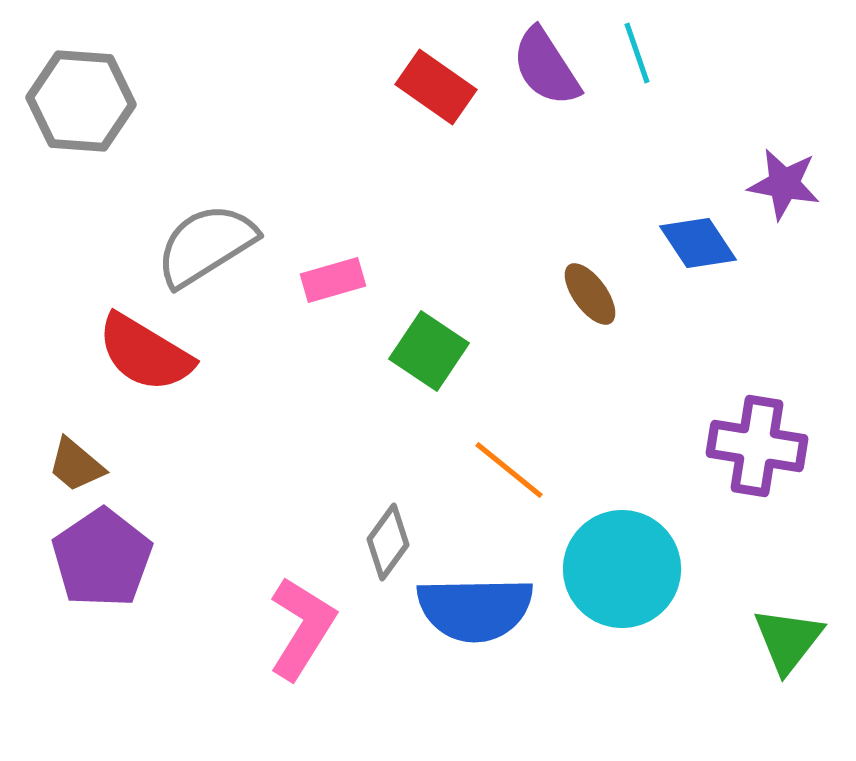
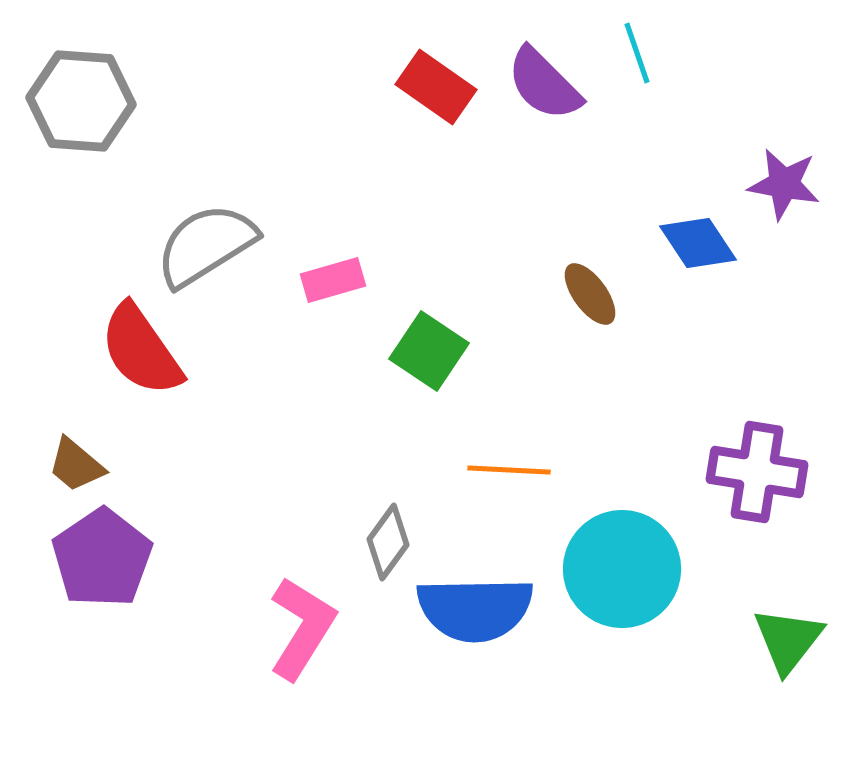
purple semicircle: moved 2 px left, 17 px down; rotated 12 degrees counterclockwise
red semicircle: moved 4 px left, 3 px up; rotated 24 degrees clockwise
purple cross: moved 26 px down
orange line: rotated 36 degrees counterclockwise
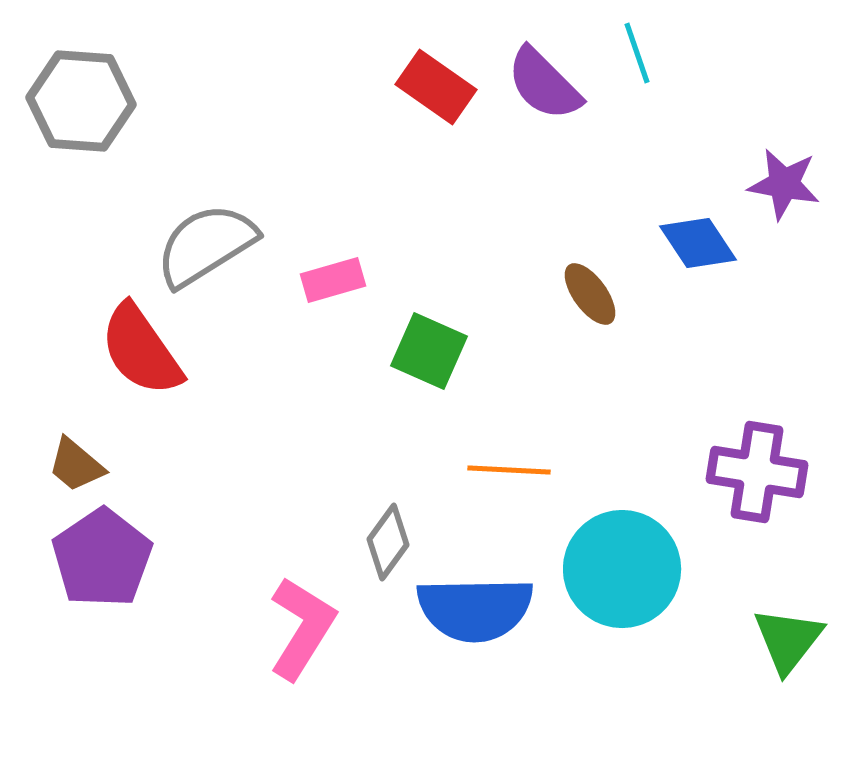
green square: rotated 10 degrees counterclockwise
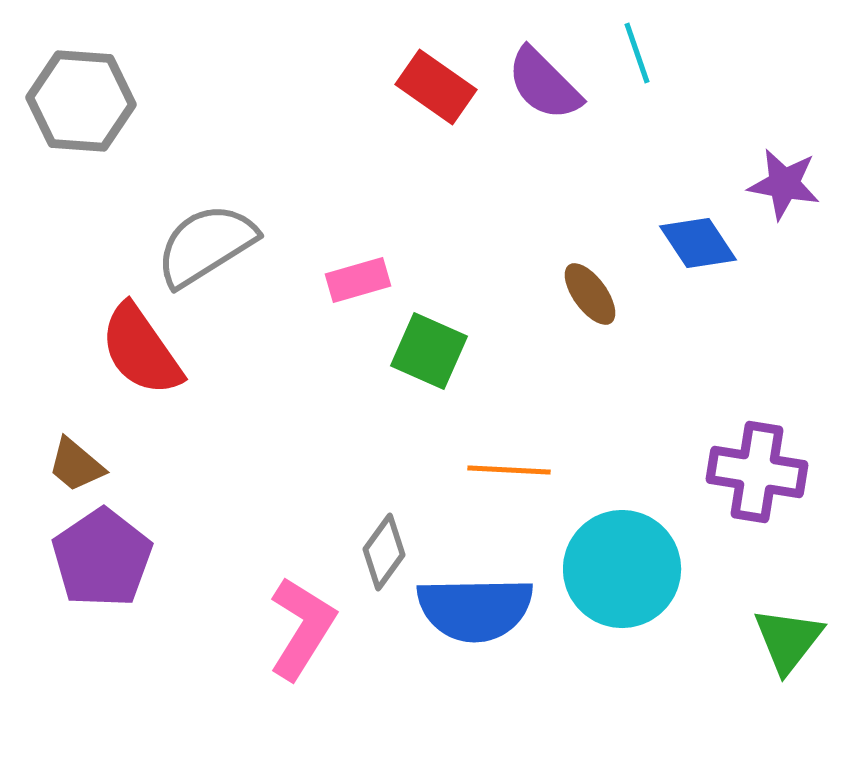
pink rectangle: moved 25 px right
gray diamond: moved 4 px left, 10 px down
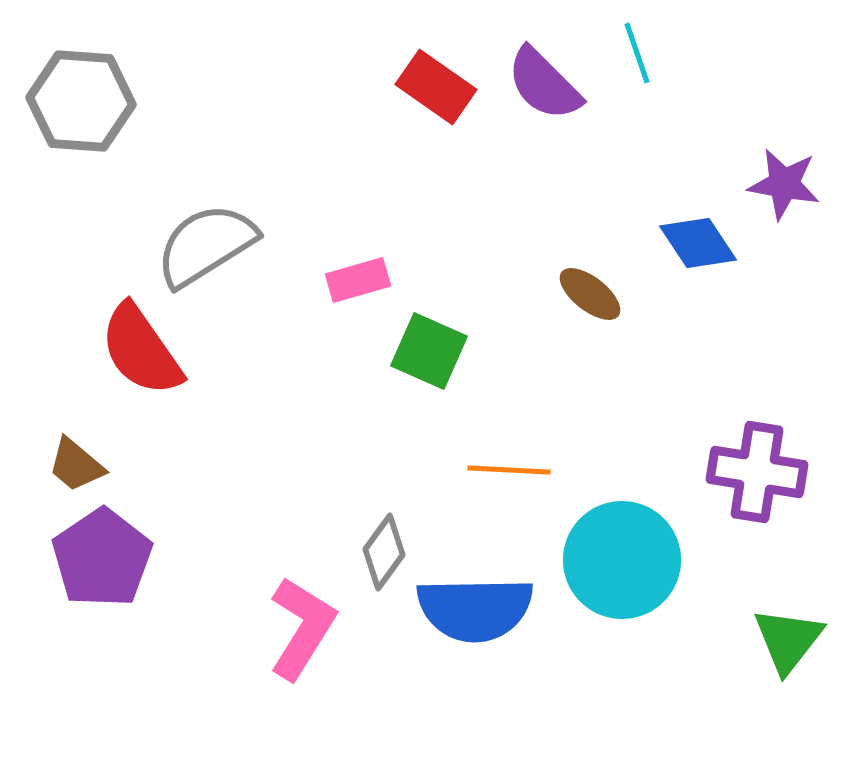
brown ellipse: rotated 16 degrees counterclockwise
cyan circle: moved 9 px up
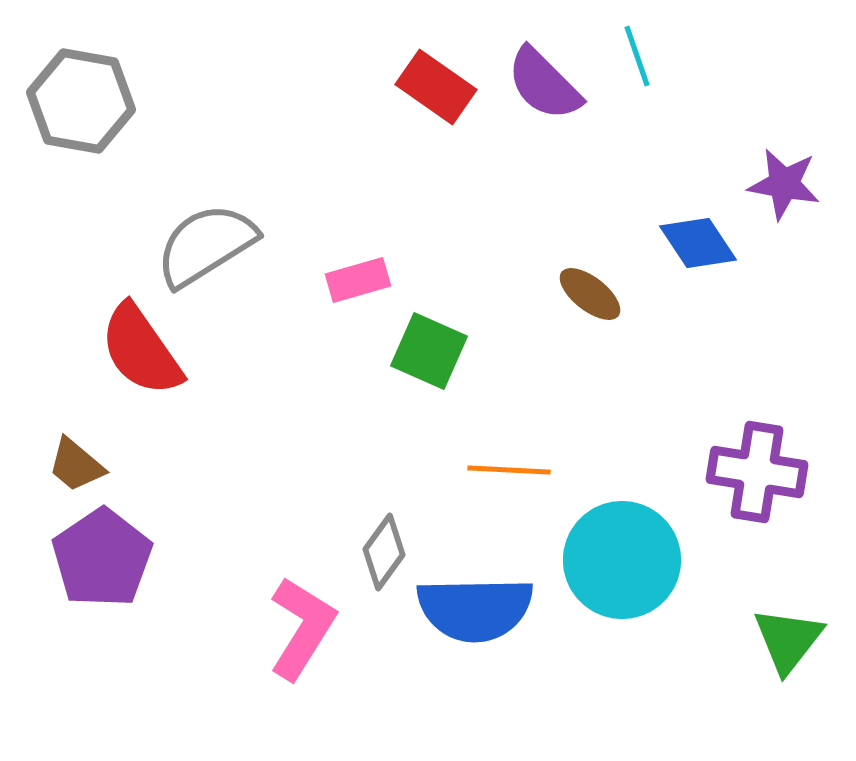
cyan line: moved 3 px down
gray hexagon: rotated 6 degrees clockwise
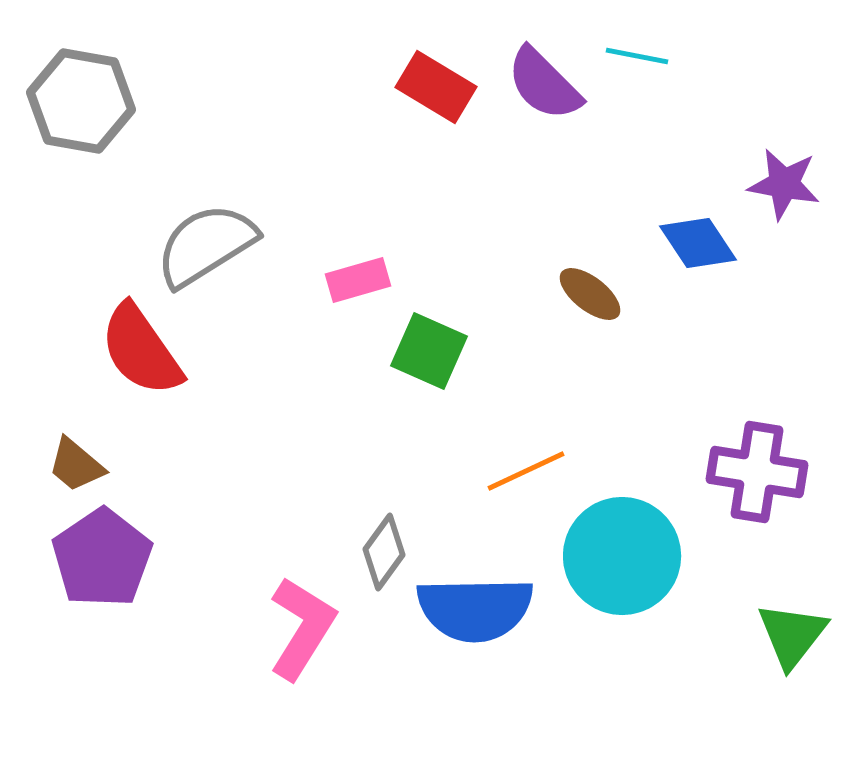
cyan line: rotated 60 degrees counterclockwise
red rectangle: rotated 4 degrees counterclockwise
orange line: moved 17 px right, 1 px down; rotated 28 degrees counterclockwise
cyan circle: moved 4 px up
green triangle: moved 4 px right, 5 px up
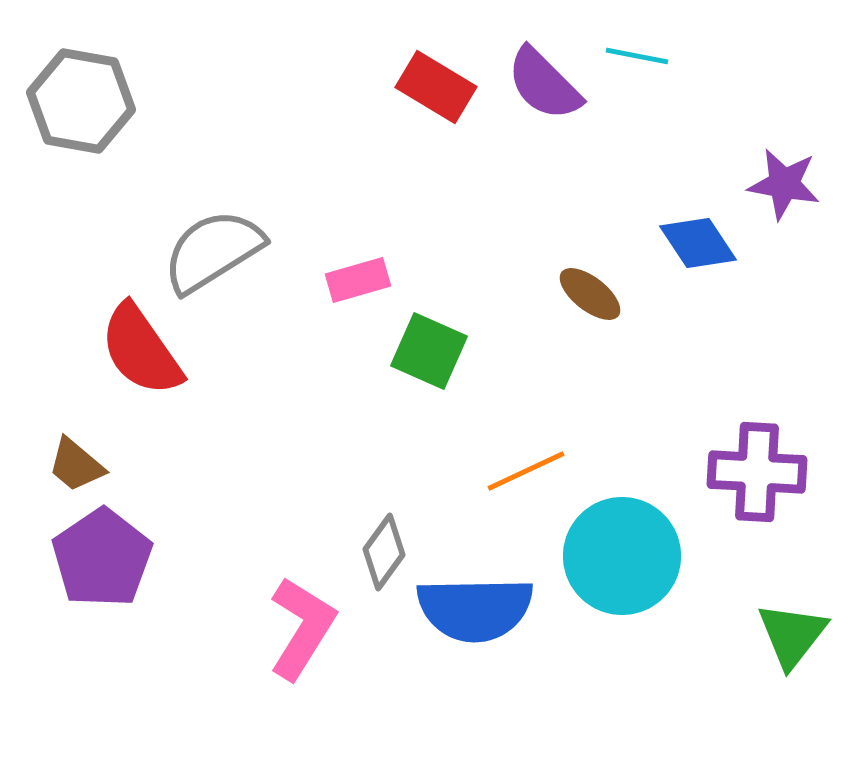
gray semicircle: moved 7 px right, 6 px down
purple cross: rotated 6 degrees counterclockwise
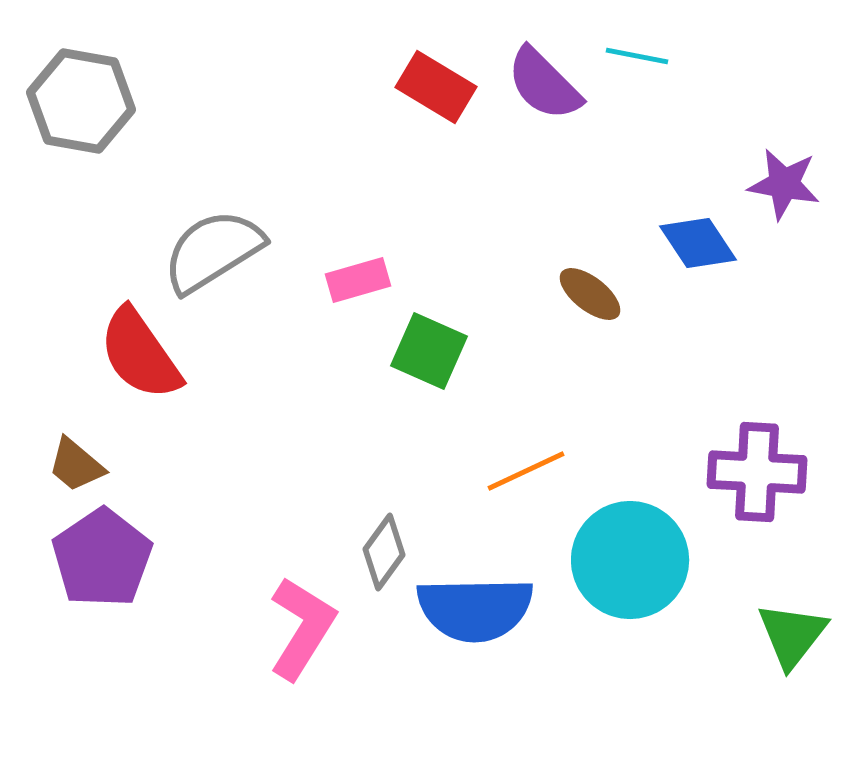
red semicircle: moved 1 px left, 4 px down
cyan circle: moved 8 px right, 4 px down
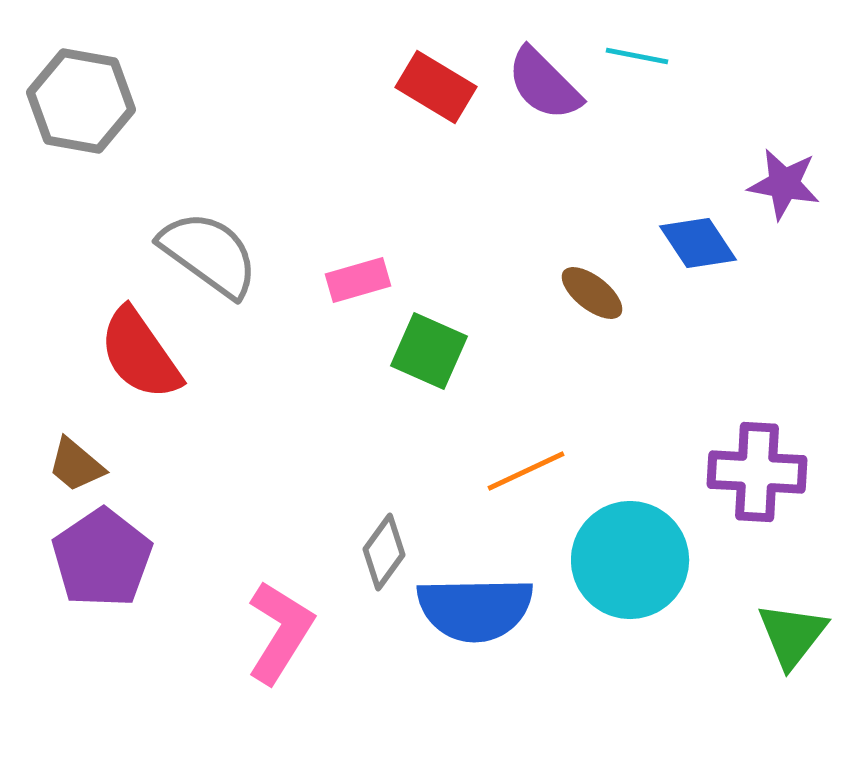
gray semicircle: moved 4 px left, 3 px down; rotated 68 degrees clockwise
brown ellipse: moved 2 px right, 1 px up
pink L-shape: moved 22 px left, 4 px down
